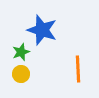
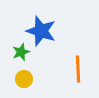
blue star: moved 1 px left, 1 px down
yellow circle: moved 3 px right, 5 px down
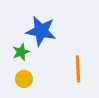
blue star: rotated 8 degrees counterclockwise
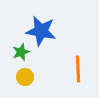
yellow circle: moved 1 px right, 2 px up
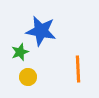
green star: moved 1 px left
yellow circle: moved 3 px right
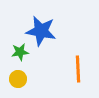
green star: rotated 12 degrees clockwise
yellow circle: moved 10 px left, 2 px down
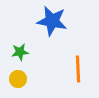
blue star: moved 11 px right, 10 px up
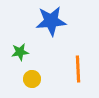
blue star: moved 1 px left; rotated 16 degrees counterclockwise
yellow circle: moved 14 px right
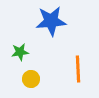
yellow circle: moved 1 px left
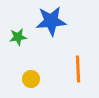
green star: moved 2 px left, 15 px up
